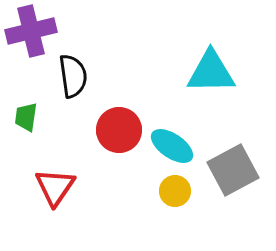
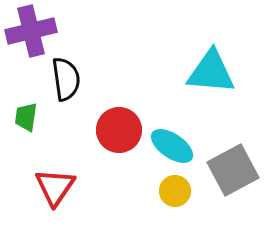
cyan triangle: rotated 6 degrees clockwise
black semicircle: moved 7 px left, 3 px down
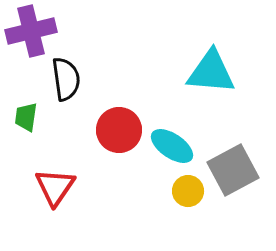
yellow circle: moved 13 px right
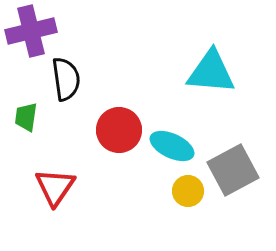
cyan ellipse: rotated 9 degrees counterclockwise
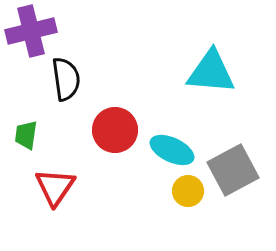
green trapezoid: moved 18 px down
red circle: moved 4 px left
cyan ellipse: moved 4 px down
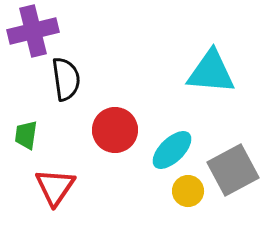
purple cross: moved 2 px right
cyan ellipse: rotated 69 degrees counterclockwise
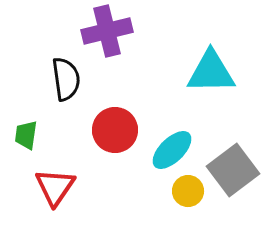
purple cross: moved 74 px right
cyan triangle: rotated 6 degrees counterclockwise
gray square: rotated 9 degrees counterclockwise
